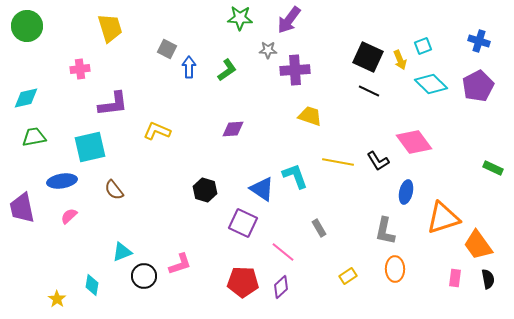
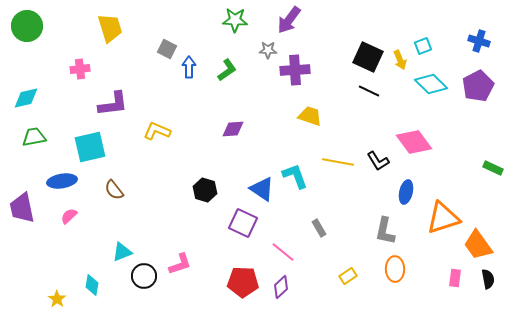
green star at (240, 18): moved 5 px left, 2 px down
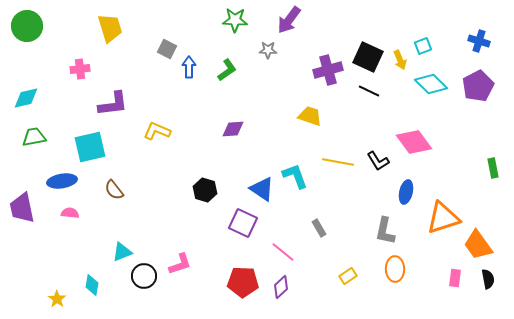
purple cross at (295, 70): moved 33 px right; rotated 12 degrees counterclockwise
green rectangle at (493, 168): rotated 54 degrees clockwise
pink semicircle at (69, 216): moved 1 px right, 3 px up; rotated 48 degrees clockwise
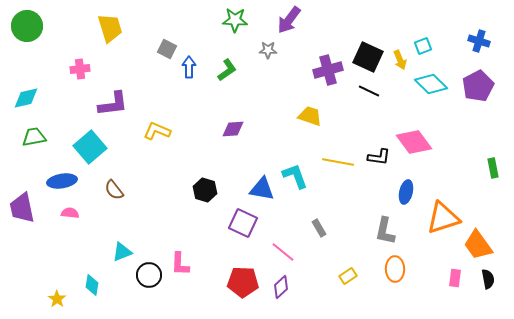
cyan square at (90, 147): rotated 28 degrees counterclockwise
black L-shape at (378, 161): moved 1 px right, 4 px up; rotated 50 degrees counterclockwise
blue triangle at (262, 189): rotated 24 degrees counterclockwise
pink L-shape at (180, 264): rotated 110 degrees clockwise
black circle at (144, 276): moved 5 px right, 1 px up
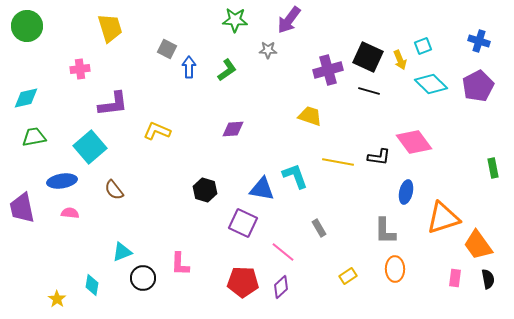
black line at (369, 91): rotated 10 degrees counterclockwise
gray L-shape at (385, 231): rotated 12 degrees counterclockwise
black circle at (149, 275): moved 6 px left, 3 px down
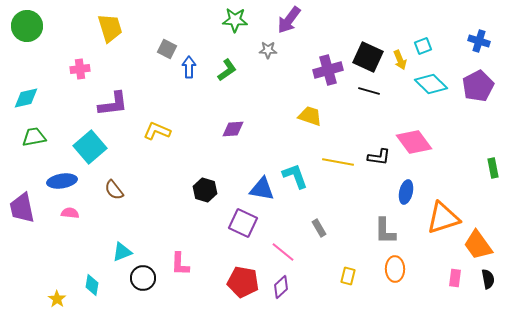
yellow rectangle at (348, 276): rotated 42 degrees counterclockwise
red pentagon at (243, 282): rotated 8 degrees clockwise
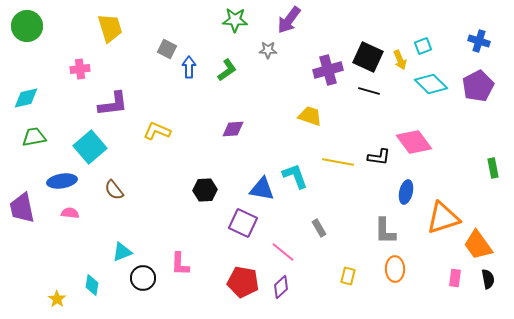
black hexagon at (205, 190): rotated 20 degrees counterclockwise
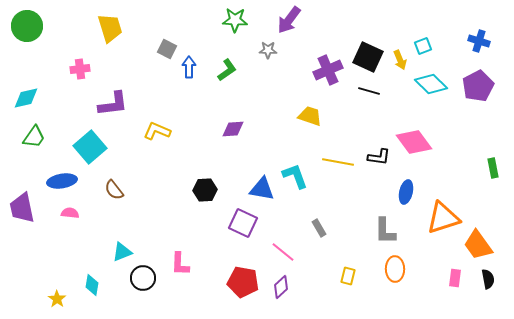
purple cross at (328, 70): rotated 8 degrees counterclockwise
green trapezoid at (34, 137): rotated 135 degrees clockwise
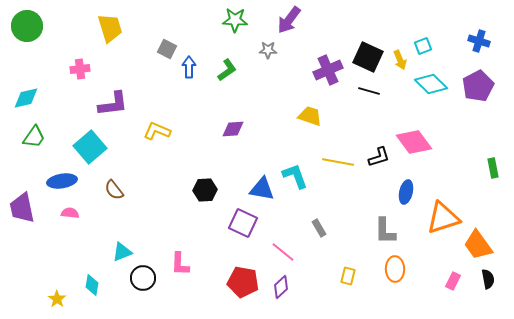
black L-shape at (379, 157): rotated 25 degrees counterclockwise
pink rectangle at (455, 278): moved 2 px left, 3 px down; rotated 18 degrees clockwise
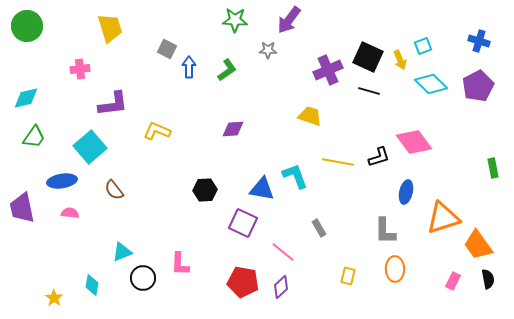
yellow star at (57, 299): moved 3 px left, 1 px up
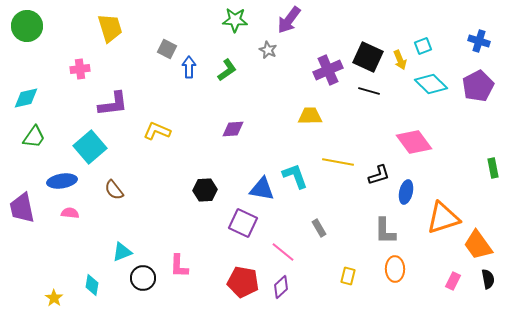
gray star at (268, 50): rotated 24 degrees clockwise
yellow trapezoid at (310, 116): rotated 20 degrees counterclockwise
black L-shape at (379, 157): moved 18 px down
pink L-shape at (180, 264): moved 1 px left, 2 px down
